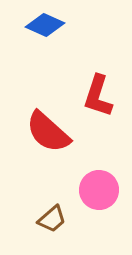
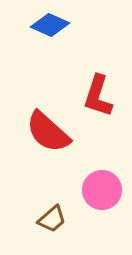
blue diamond: moved 5 px right
pink circle: moved 3 px right
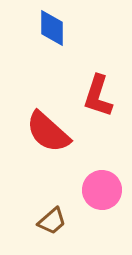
blue diamond: moved 2 px right, 3 px down; rotated 66 degrees clockwise
brown trapezoid: moved 2 px down
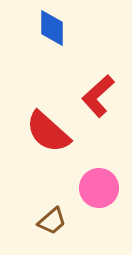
red L-shape: rotated 30 degrees clockwise
pink circle: moved 3 px left, 2 px up
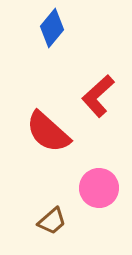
blue diamond: rotated 39 degrees clockwise
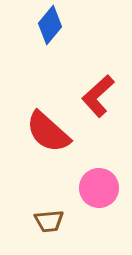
blue diamond: moved 2 px left, 3 px up
brown trapezoid: moved 3 px left; rotated 36 degrees clockwise
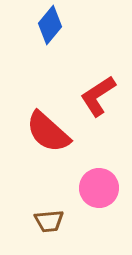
red L-shape: rotated 9 degrees clockwise
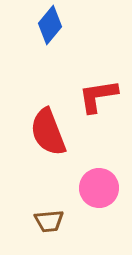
red L-shape: rotated 24 degrees clockwise
red semicircle: rotated 27 degrees clockwise
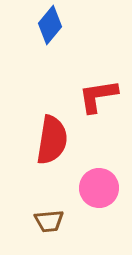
red semicircle: moved 4 px right, 8 px down; rotated 150 degrees counterclockwise
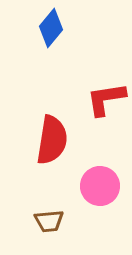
blue diamond: moved 1 px right, 3 px down
red L-shape: moved 8 px right, 3 px down
pink circle: moved 1 px right, 2 px up
